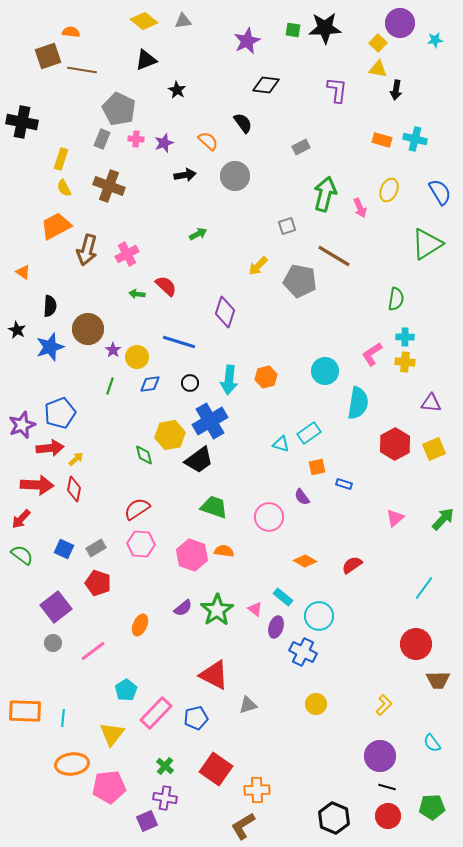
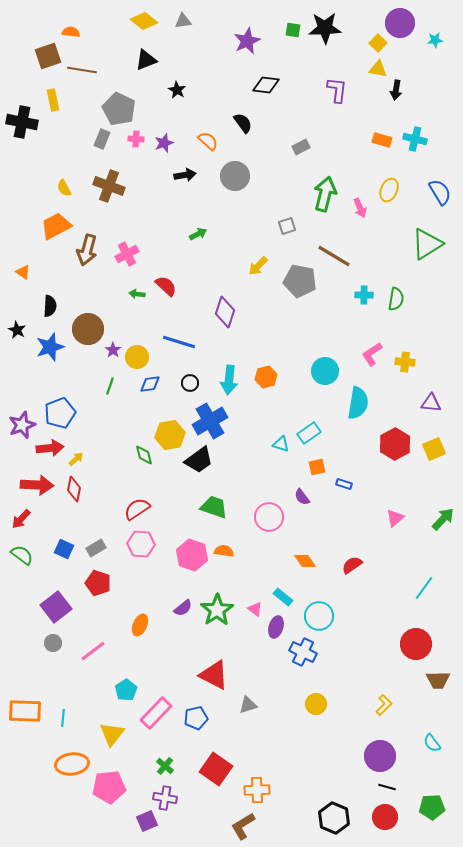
yellow rectangle at (61, 159): moved 8 px left, 59 px up; rotated 30 degrees counterclockwise
cyan cross at (405, 337): moved 41 px left, 42 px up
orange diamond at (305, 561): rotated 25 degrees clockwise
red circle at (388, 816): moved 3 px left, 1 px down
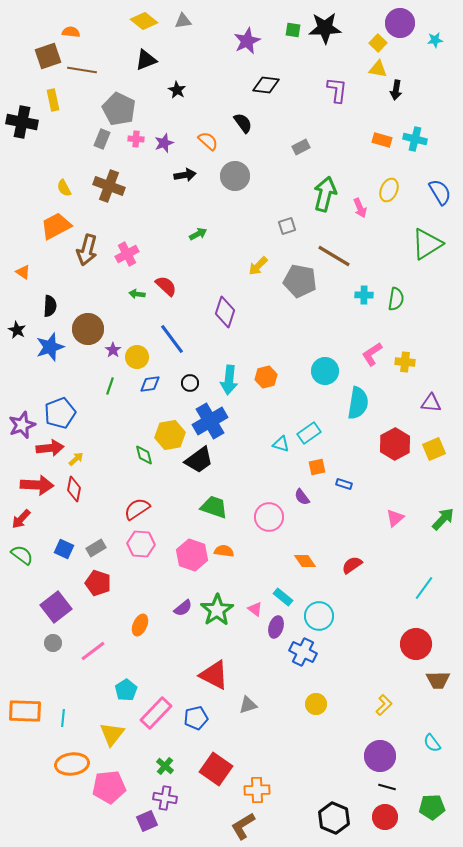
blue line at (179, 342): moved 7 px left, 3 px up; rotated 36 degrees clockwise
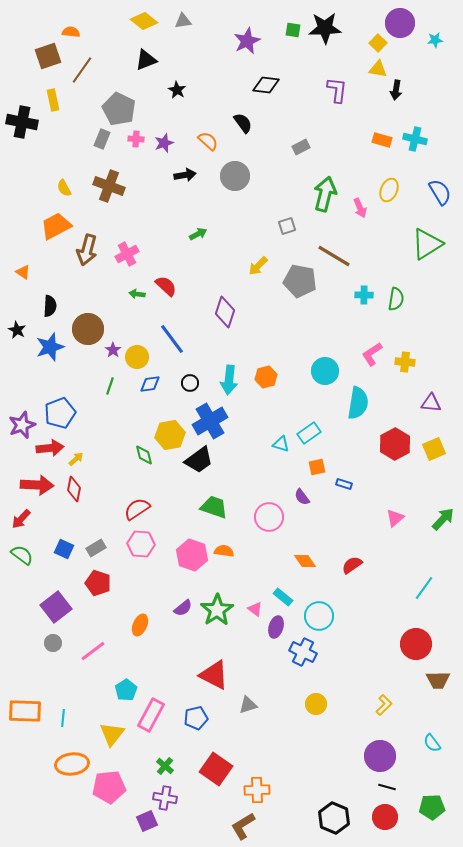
brown line at (82, 70): rotated 64 degrees counterclockwise
pink rectangle at (156, 713): moved 5 px left, 2 px down; rotated 16 degrees counterclockwise
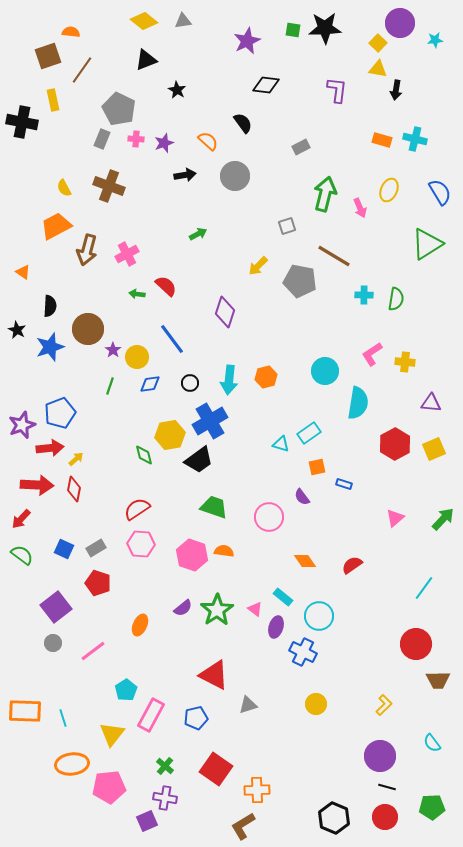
cyan line at (63, 718): rotated 24 degrees counterclockwise
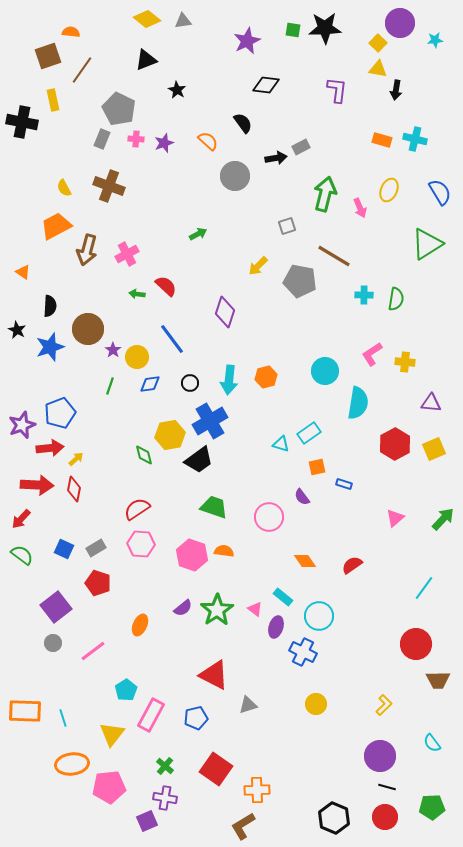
yellow diamond at (144, 21): moved 3 px right, 2 px up
black arrow at (185, 175): moved 91 px right, 17 px up
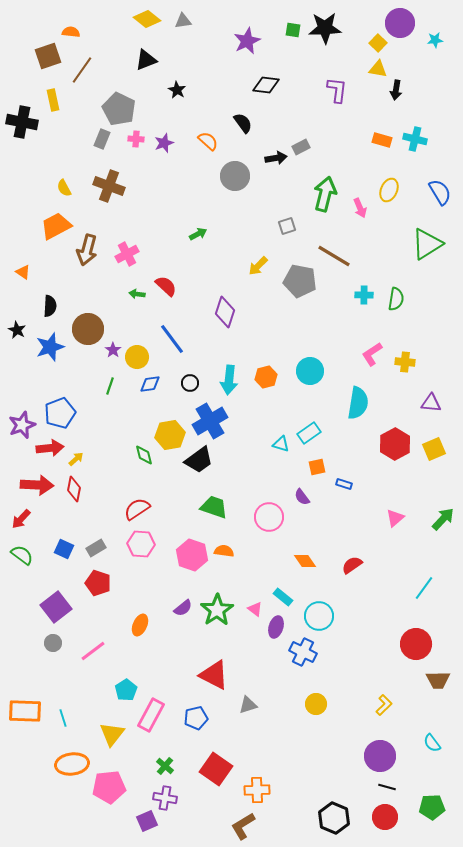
cyan circle at (325, 371): moved 15 px left
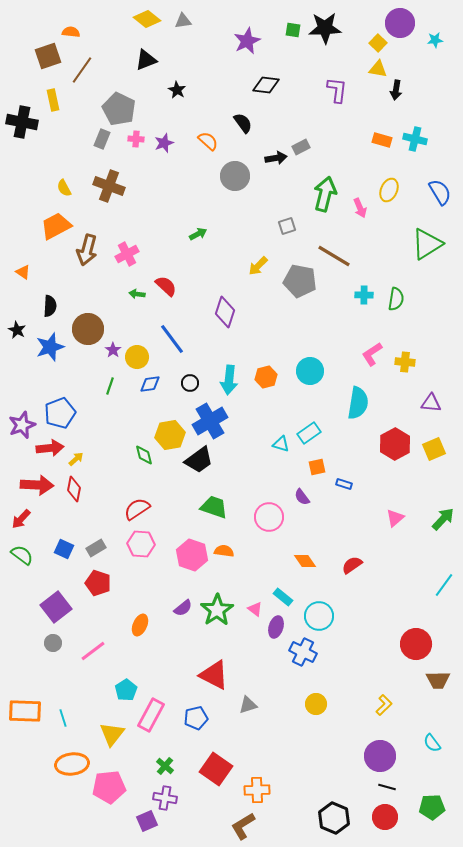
cyan line at (424, 588): moved 20 px right, 3 px up
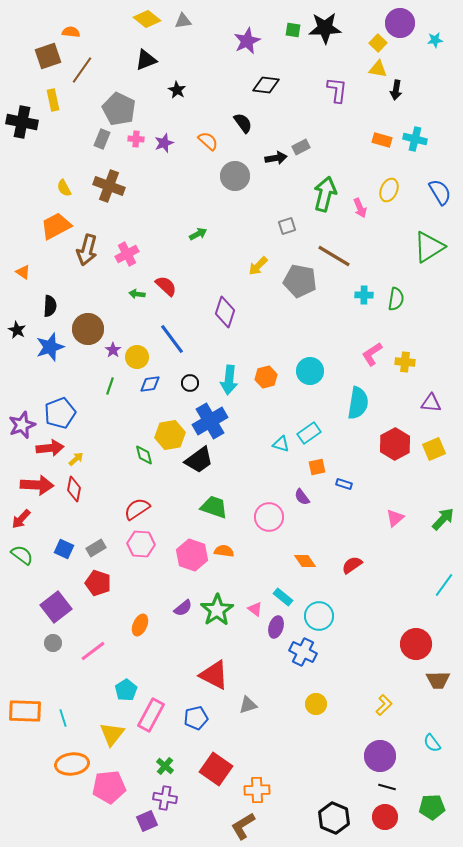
green triangle at (427, 244): moved 2 px right, 3 px down
